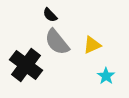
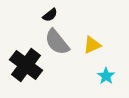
black semicircle: rotated 84 degrees counterclockwise
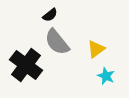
yellow triangle: moved 4 px right, 4 px down; rotated 12 degrees counterclockwise
cyan star: rotated 12 degrees counterclockwise
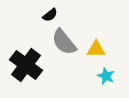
gray semicircle: moved 7 px right
yellow triangle: rotated 36 degrees clockwise
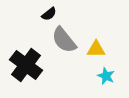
black semicircle: moved 1 px left, 1 px up
gray semicircle: moved 2 px up
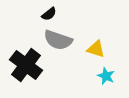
gray semicircle: moved 6 px left; rotated 32 degrees counterclockwise
yellow triangle: rotated 18 degrees clockwise
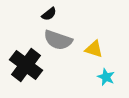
yellow triangle: moved 2 px left
cyan star: moved 1 px down
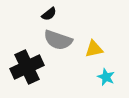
yellow triangle: rotated 30 degrees counterclockwise
black cross: moved 1 px right, 2 px down; rotated 28 degrees clockwise
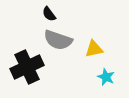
black semicircle: rotated 91 degrees clockwise
